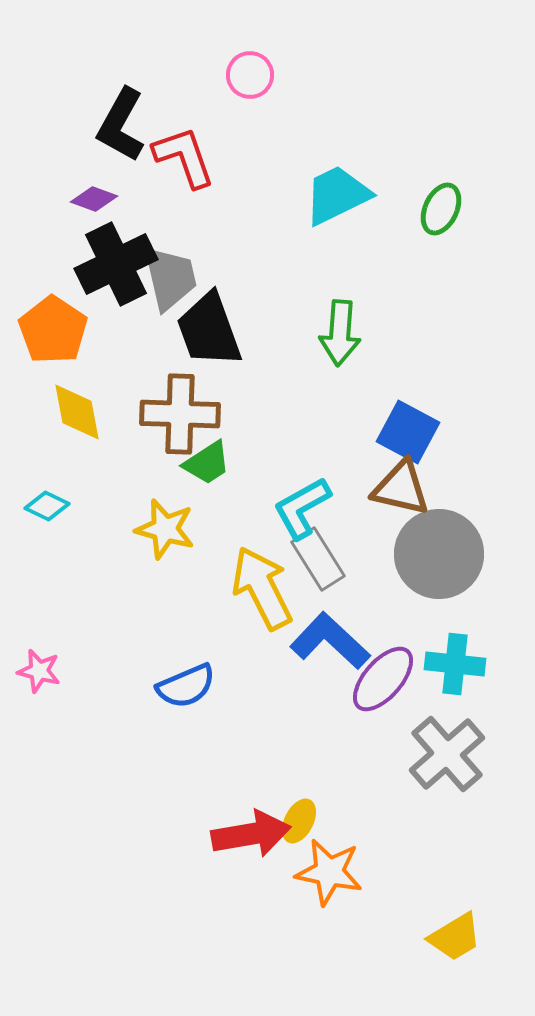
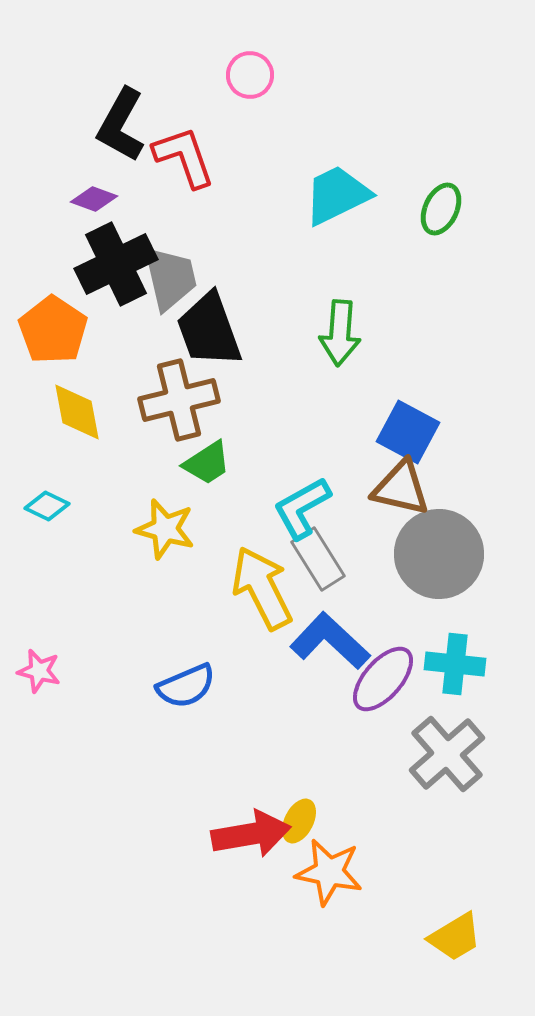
brown cross: moved 1 px left, 14 px up; rotated 16 degrees counterclockwise
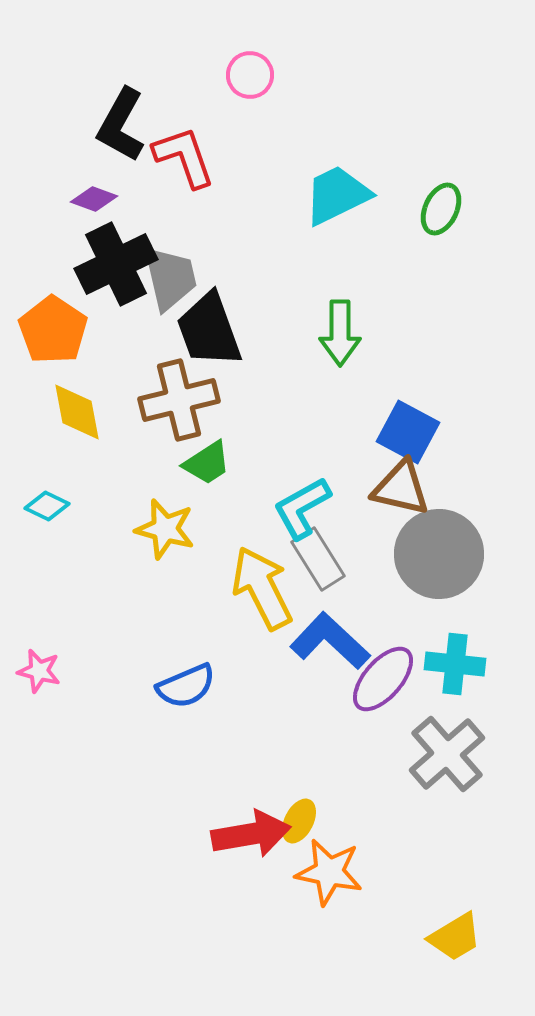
green arrow: rotated 4 degrees counterclockwise
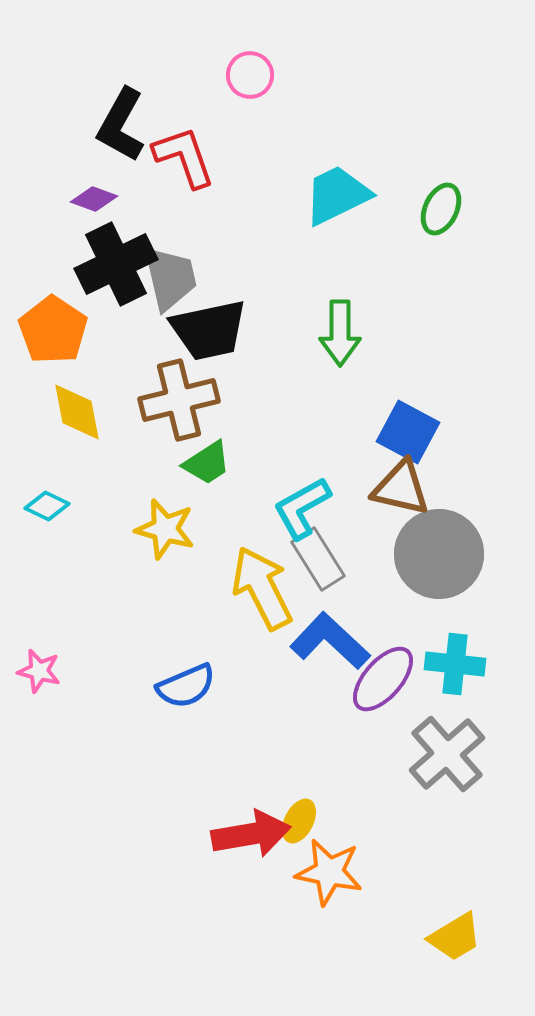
black trapezoid: rotated 82 degrees counterclockwise
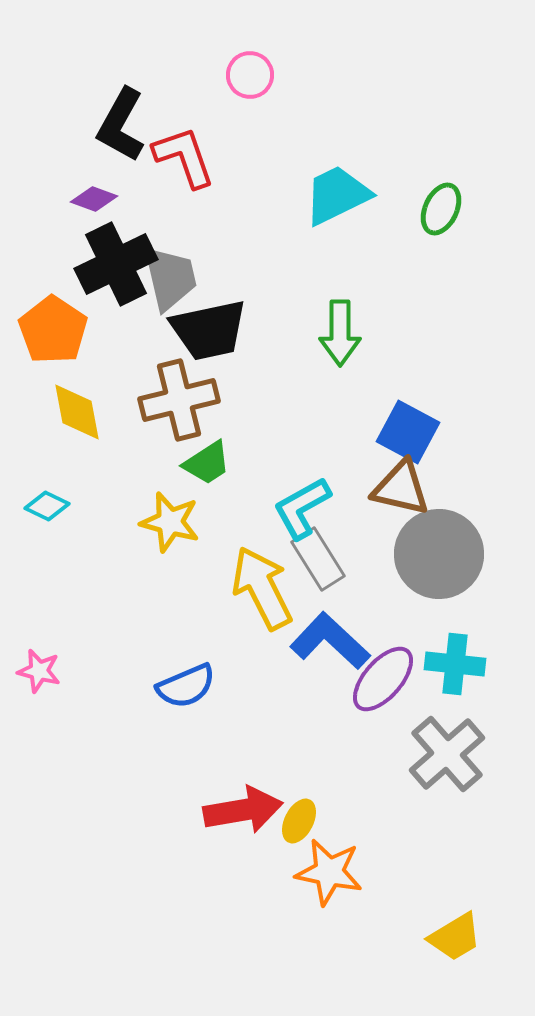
yellow star: moved 5 px right, 7 px up
red arrow: moved 8 px left, 24 px up
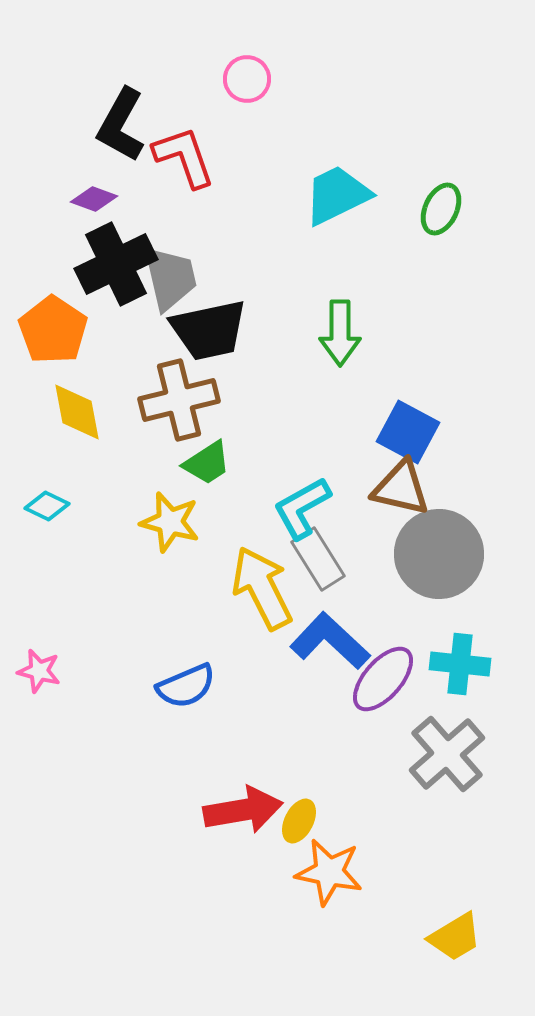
pink circle: moved 3 px left, 4 px down
cyan cross: moved 5 px right
